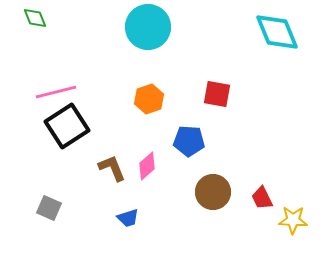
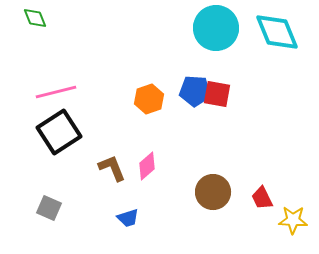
cyan circle: moved 68 px right, 1 px down
black square: moved 8 px left, 6 px down
blue pentagon: moved 6 px right, 50 px up
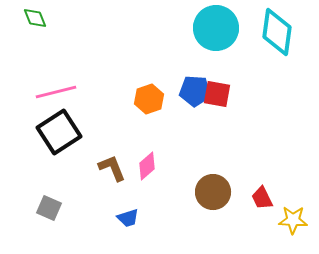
cyan diamond: rotated 30 degrees clockwise
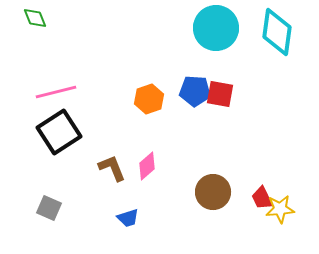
red square: moved 3 px right
yellow star: moved 13 px left, 11 px up; rotated 8 degrees counterclockwise
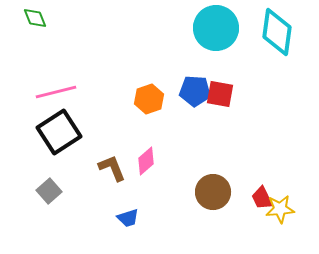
pink diamond: moved 1 px left, 5 px up
gray square: moved 17 px up; rotated 25 degrees clockwise
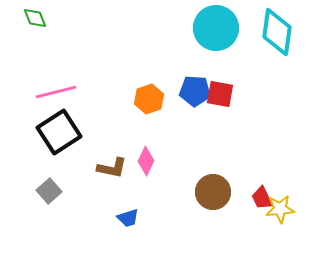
pink diamond: rotated 24 degrees counterclockwise
brown L-shape: rotated 124 degrees clockwise
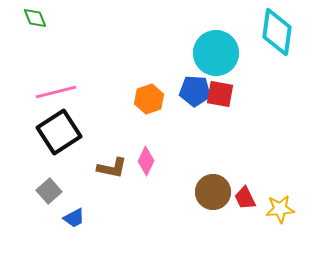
cyan circle: moved 25 px down
red trapezoid: moved 17 px left
blue trapezoid: moved 54 px left; rotated 10 degrees counterclockwise
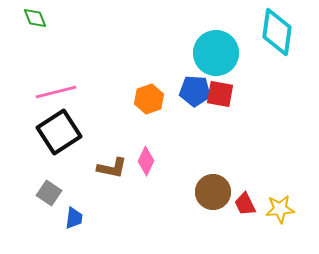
gray square: moved 2 px down; rotated 15 degrees counterclockwise
red trapezoid: moved 6 px down
blue trapezoid: rotated 55 degrees counterclockwise
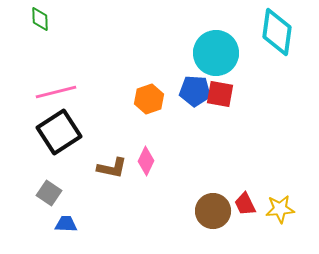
green diamond: moved 5 px right, 1 px down; rotated 20 degrees clockwise
brown circle: moved 19 px down
blue trapezoid: moved 8 px left, 6 px down; rotated 95 degrees counterclockwise
